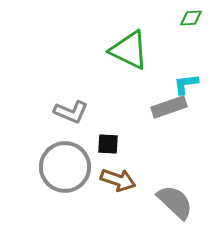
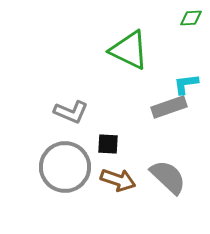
gray semicircle: moved 7 px left, 25 px up
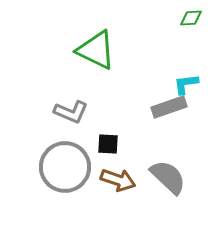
green triangle: moved 33 px left
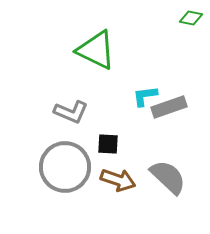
green diamond: rotated 15 degrees clockwise
cyan L-shape: moved 41 px left, 12 px down
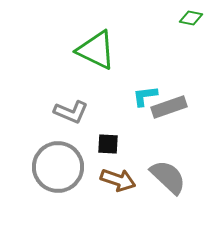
gray circle: moved 7 px left
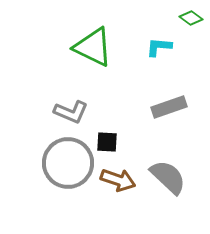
green diamond: rotated 25 degrees clockwise
green triangle: moved 3 px left, 3 px up
cyan L-shape: moved 14 px right, 49 px up; rotated 12 degrees clockwise
black square: moved 1 px left, 2 px up
gray circle: moved 10 px right, 4 px up
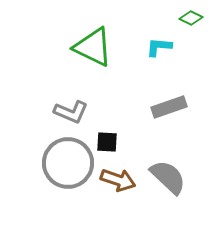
green diamond: rotated 10 degrees counterclockwise
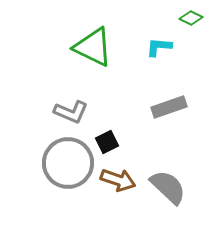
black square: rotated 30 degrees counterclockwise
gray semicircle: moved 10 px down
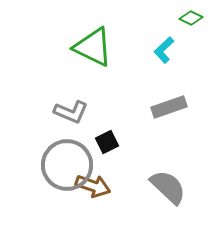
cyan L-shape: moved 5 px right, 3 px down; rotated 48 degrees counterclockwise
gray circle: moved 1 px left, 2 px down
brown arrow: moved 25 px left, 6 px down
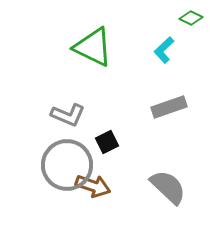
gray L-shape: moved 3 px left, 3 px down
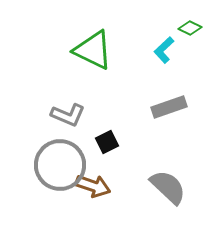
green diamond: moved 1 px left, 10 px down
green triangle: moved 3 px down
gray circle: moved 7 px left
